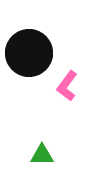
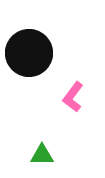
pink L-shape: moved 6 px right, 11 px down
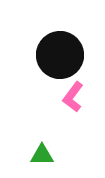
black circle: moved 31 px right, 2 px down
